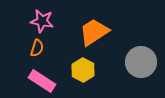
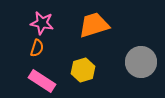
pink star: moved 2 px down
orange trapezoid: moved 7 px up; rotated 16 degrees clockwise
yellow hexagon: rotated 15 degrees clockwise
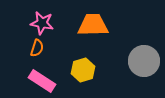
orange trapezoid: moved 1 px left; rotated 16 degrees clockwise
gray circle: moved 3 px right, 1 px up
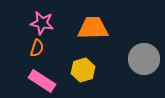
orange trapezoid: moved 3 px down
gray circle: moved 2 px up
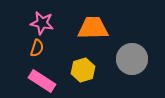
gray circle: moved 12 px left
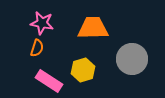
pink rectangle: moved 7 px right
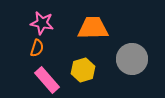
pink rectangle: moved 2 px left, 1 px up; rotated 16 degrees clockwise
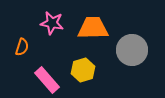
pink star: moved 10 px right
orange semicircle: moved 15 px left, 1 px up
gray circle: moved 9 px up
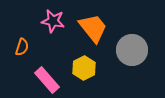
pink star: moved 1 px right, 2 px up
orange trapezoid: rotated 52 degrees clockwise
yellow hexagon: moved 1 px right, 2 px up; rotated 10 degrees counterclockwise
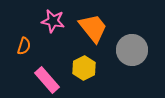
orange semicircle: moved 2 px right, 1 px up
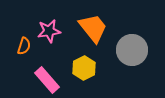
pink star: moved 4 px left, 10 px down; rotated 20 degrees counterclockwise
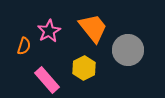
pink star: rotated 20 degrees counterclockwise
gray circle: moved 4 px left
